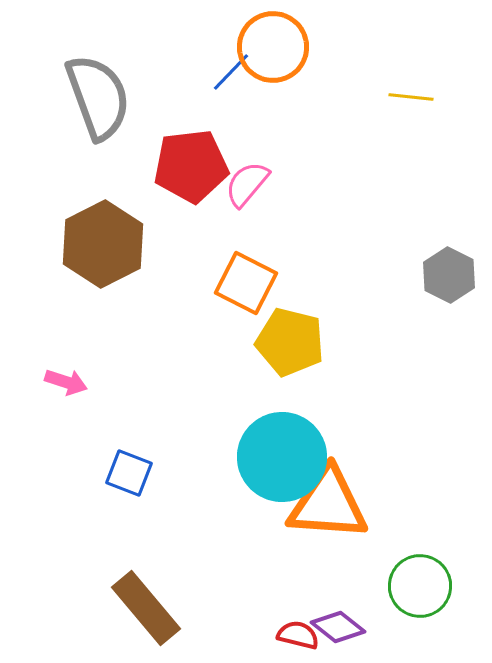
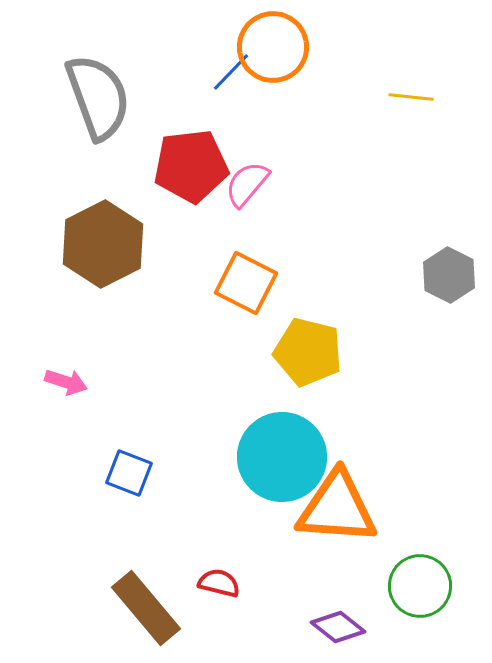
yellow pentagon: moved 18 px right, 10 px down
orange triangle: moved 9 px right, 4 px down
red semicircle: moved 79 px left, 52 px up
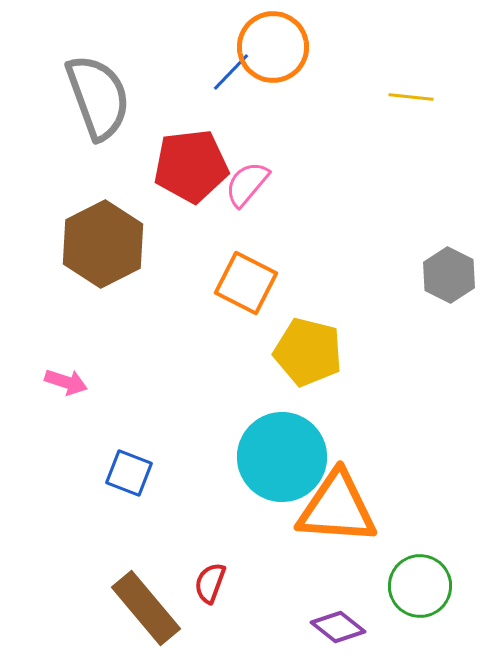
red semicircle: moved 9 px left; rotated 84 degrees counterclockwise
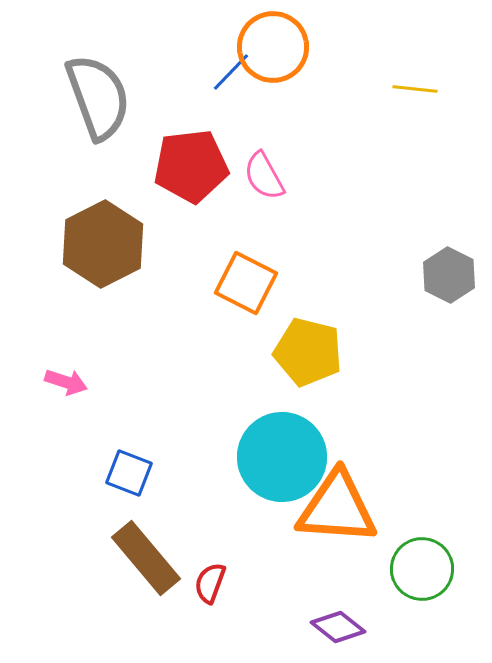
yellow line: moved 4 px right, 8 px up
pink semicircle: moved 17 px right, 8 px up; rotated 69 degrees counterclockwise
green circle: moved 2 px right, 17 px up
brown rectangle: moved 50 px up
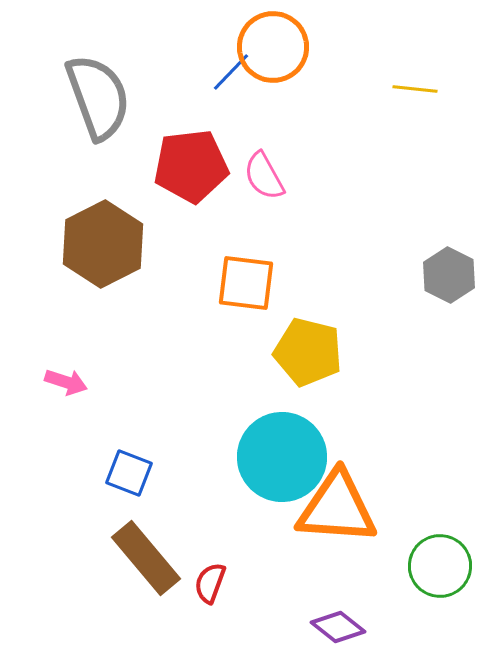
orange square: rotated 20 degrees counterclockwise
green circle: moved 18 px right, 3 px up
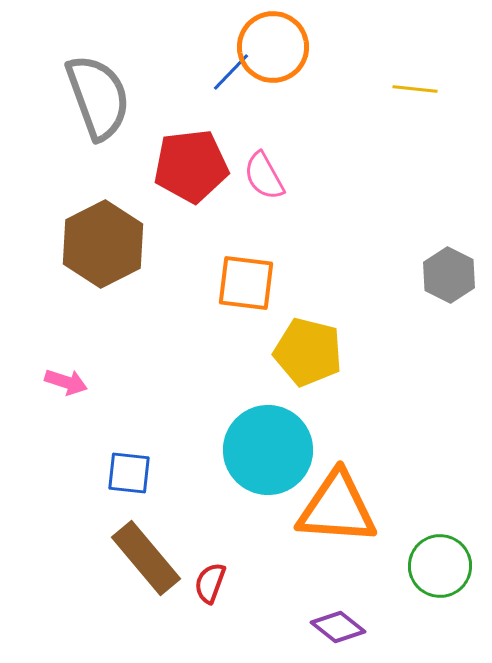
cyan circle: moved 14 px left, 7 px up
blue square: rotated 15 degrees counterclockwise
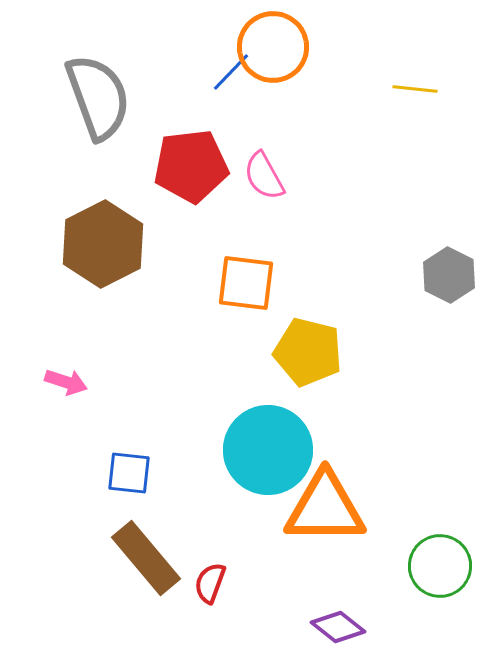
orange triangle: moved 12 px left; rotated 4 degrees counterclockwise
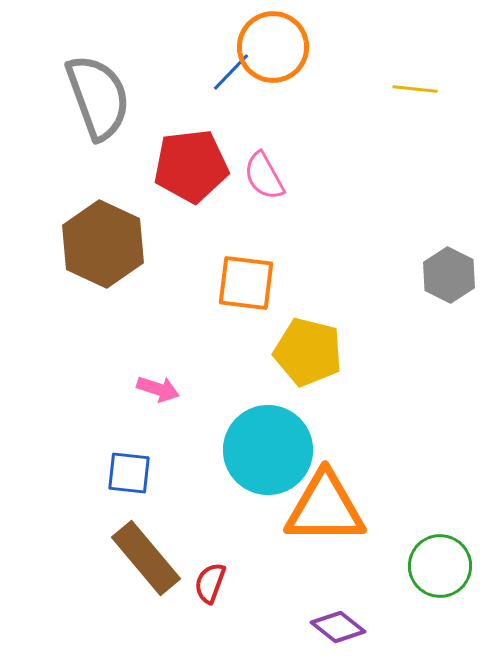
brown hexagon: rotated 8 degrees counterclockwise
pink arrow: moved 92 px right, 7 px down
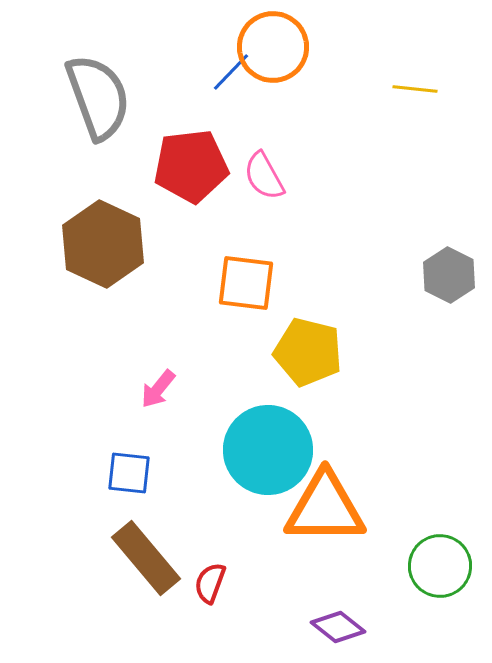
pink arrow: rotated 111 degrees clockwise
